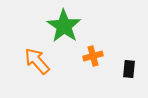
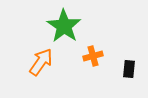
orange arrow: moved 4 px right, 1 px down; rotated 76 degrees clockwise
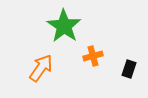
orange arrow: moved 6 px down
black rectangle: rotated 12 degrees clockwise
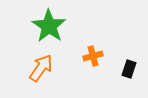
green star: moved 15 px left
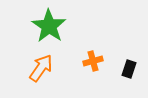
orange cross: moved 5 px down
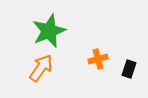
green star: moved 5 px down; rotated 16 degrees clockwise
orange cross: moved 5 px right, 2 px up
